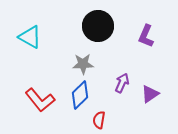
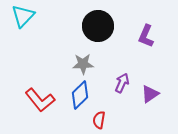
cyan triangle: moved 7 px left, 21 px up; rotated 45 degrees clockwise
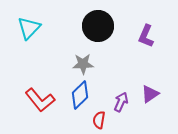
cyan triangle: moved 6 px right, 12 px down
purple arrow: moved 1 px left, 19 px down
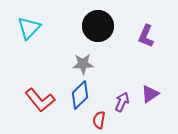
purple arrow: moved 1 px right
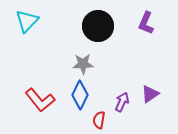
cyan triangle: moved 2 px left, 7 px up
purple L-shape: moved 13 px up
blue diamond: rotated 20 degrees counterclockwise
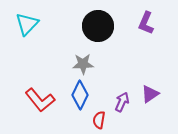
cyan triangle: moved 3 px down
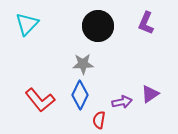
purple arrow: rotated 54 degrees clockwise
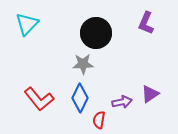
black circle: moved 2 px left, 7 px down
blue diamond: moved 3 px down
red L-shape: moved 1 px left, 1 px up
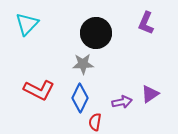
red L-shape: moved 9 px up; rotated 24 degrees counterclockwise
red semicircle: moved 4 px left, 2 px down
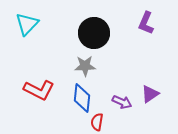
black circle: moved 2 px left
gray star: moved 2 px right, 2 px down
blue diamond: moved 2 px right; rotated 20 degrees counterclockwise
purple arrow: rotated 36 degrees clockwise
red semicircle: moved 2 px right
